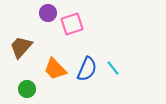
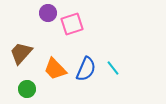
brown trapezoid: moved 6 px down
blue semicircle: moved 1 px left
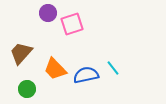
blue semicircle: moved 6 px down; rotated 125 degrees counterclockwise
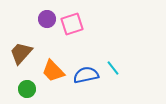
purple circle: moved 1 px left, 6 px down
orange trapezoid: moved 2 px left, 2 px down
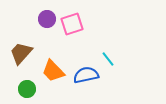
cyan line: moved 5 px left, 9 px up
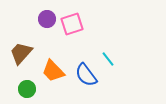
blue semicircle: rotated 115 degrees counterclockwise
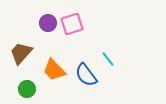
purple circle: moved 1 px right, 4 px down
orange trapezoid: moved 1 px right, 1 px up
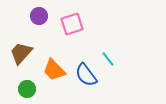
purple circle: moved 9 px left, 7 px up
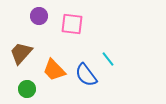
pink square: rotated 25 degrees clockwise
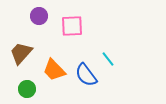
pink square: moved 2 px down; rotated 10 degrees counterclockwise
